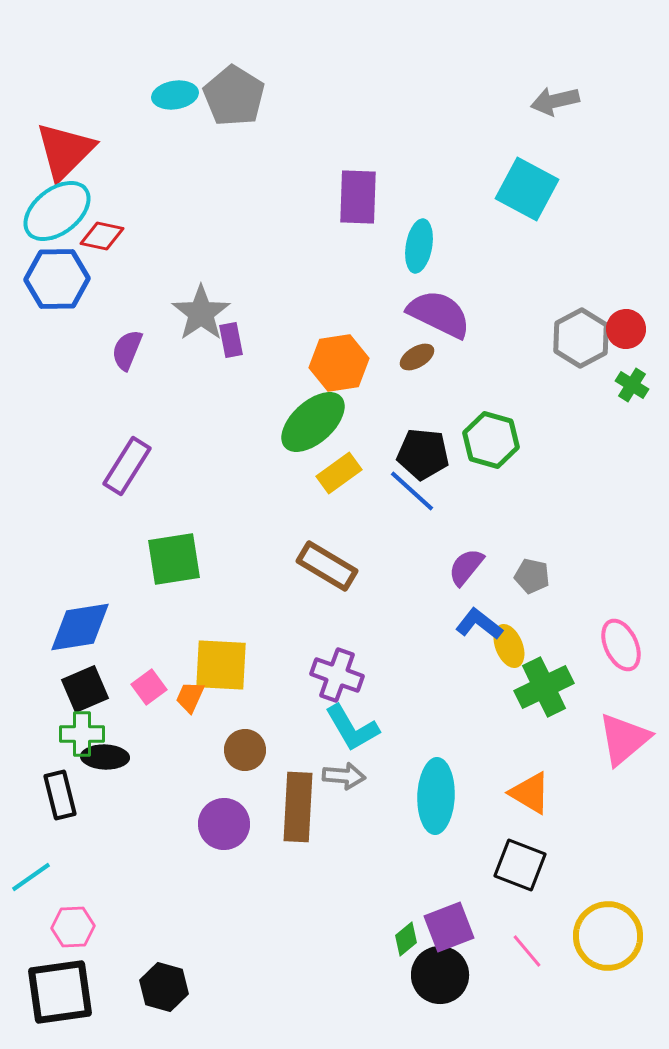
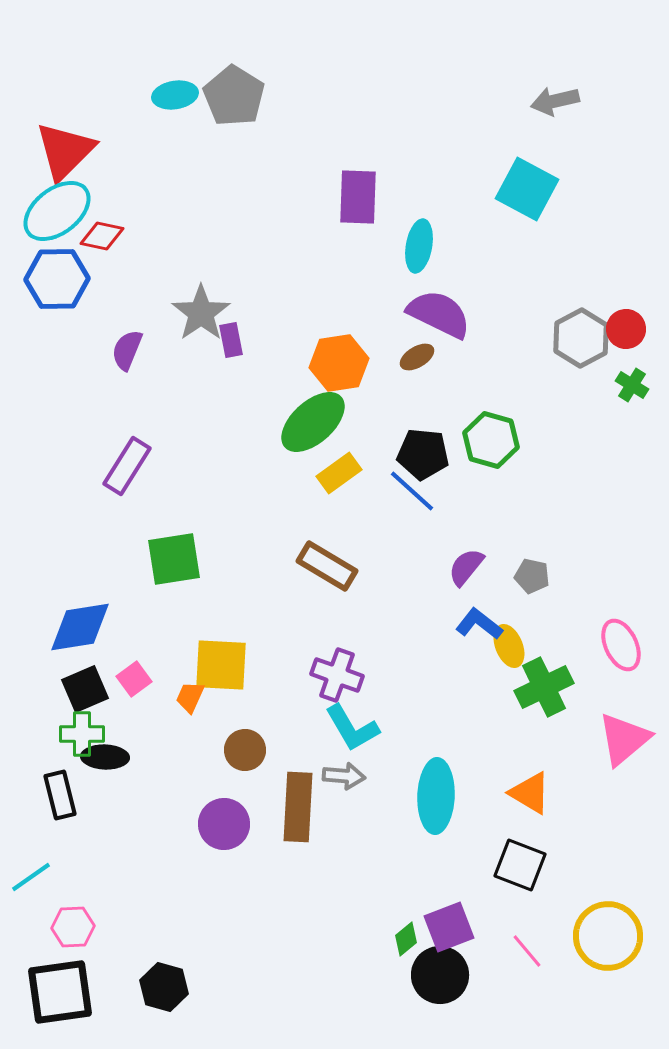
pink square at (149, 687): moved 15 px left, 8 px up
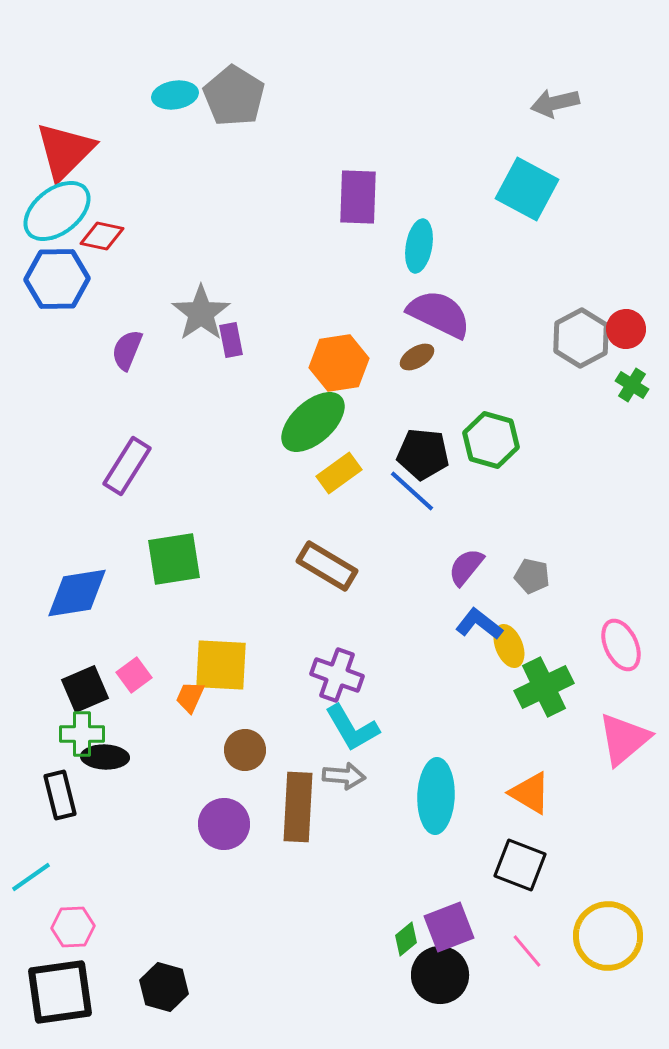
gray arrow at (555, 101): moved 2 px down
blue diamond at (80, 627): moved 3 px left, 34 px up
pink square at (134, 679): moved 4 px up
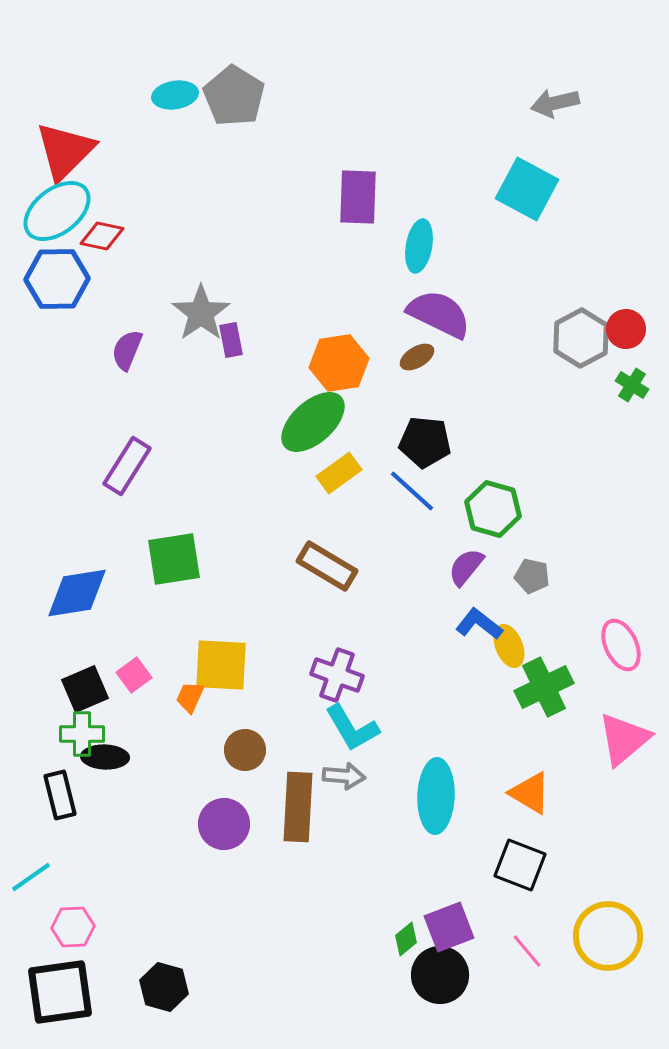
green hexagon at (491, 440): moved 2 px right, 69 px down
black pentagon at (423, 454): moved 2 px right, 12 px up
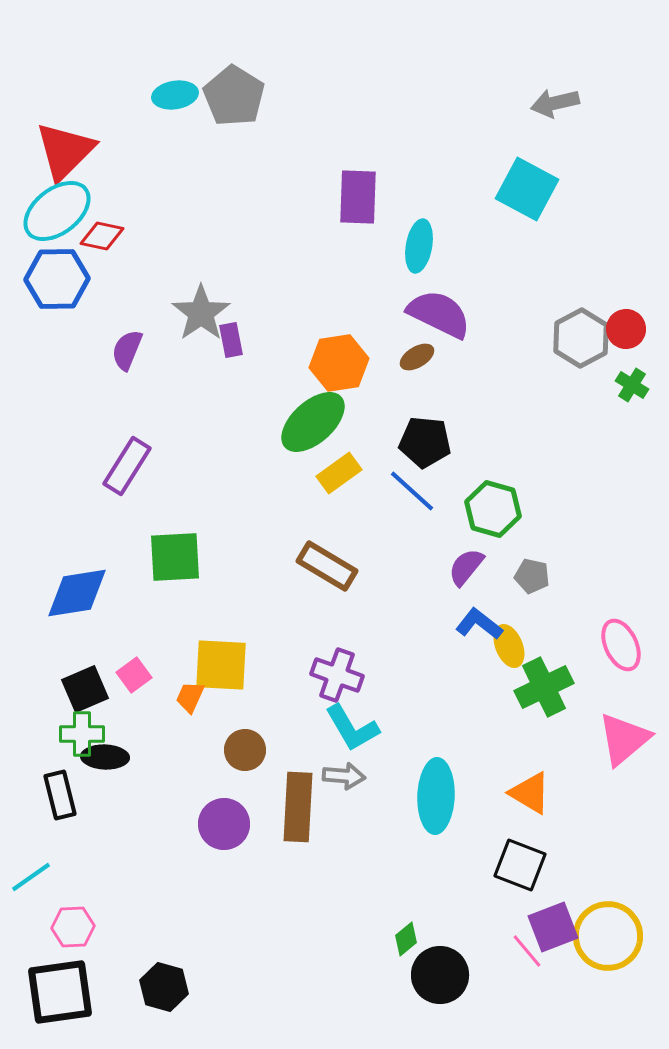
green square at (174, 559): moved 1 px right, 2 px up; rotated 6 degrees clockwise
purple square at (449, 927): moved 104 px right
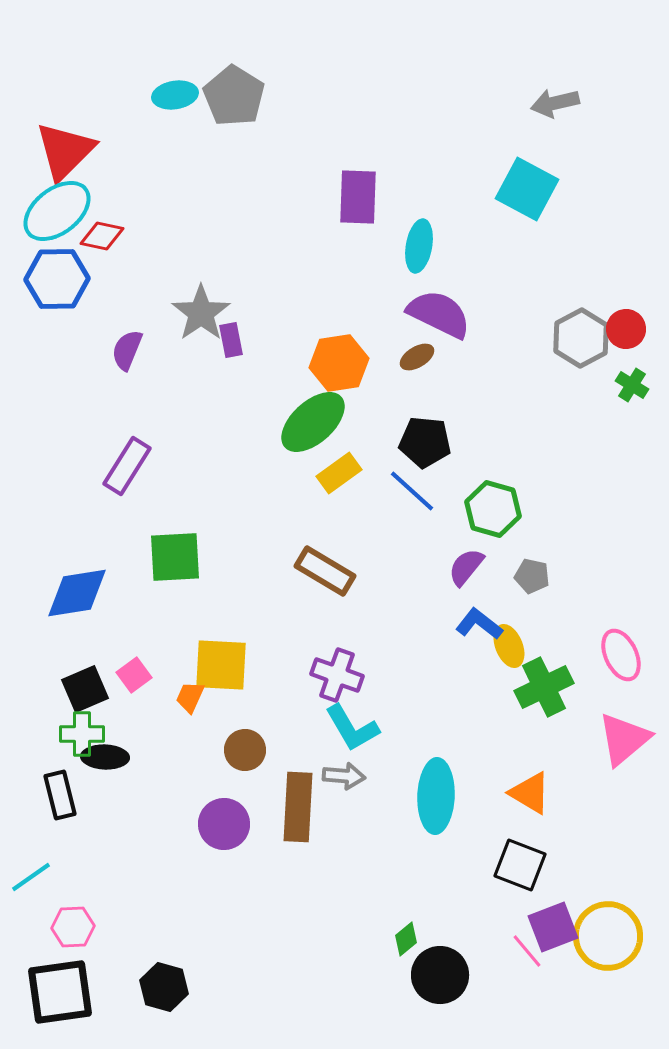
brown rectangle at (327, 566): moved 2 px left, 5 px down
pink ellipse at (621, 645): moved 10 px down
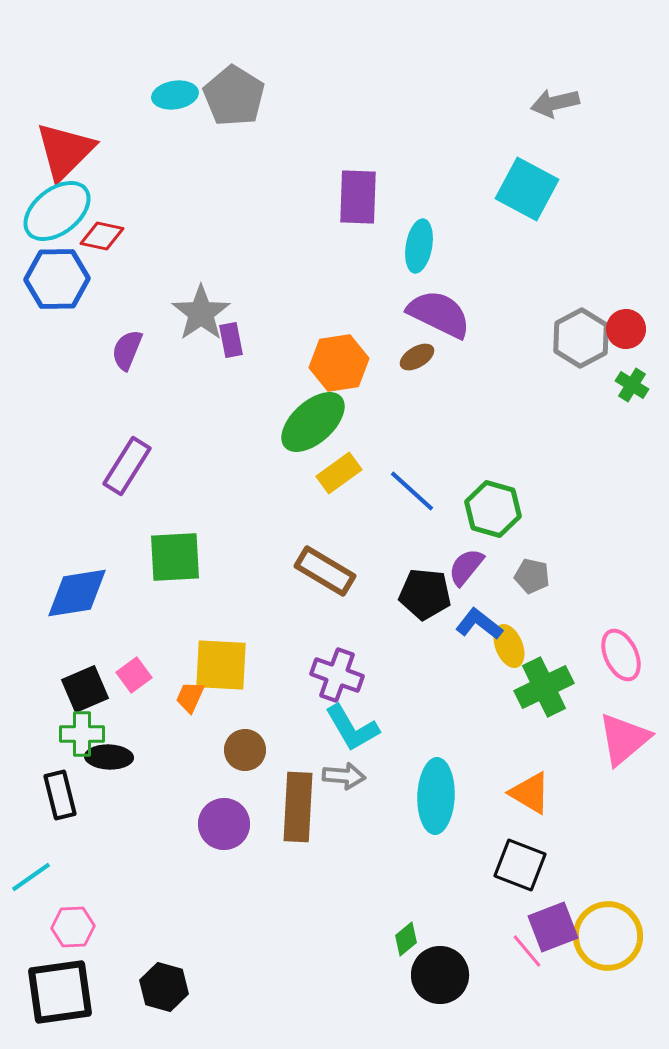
black pentagon at (425, 442): moved 152 px down
black ellipse at (105, 757): moved 4 px right
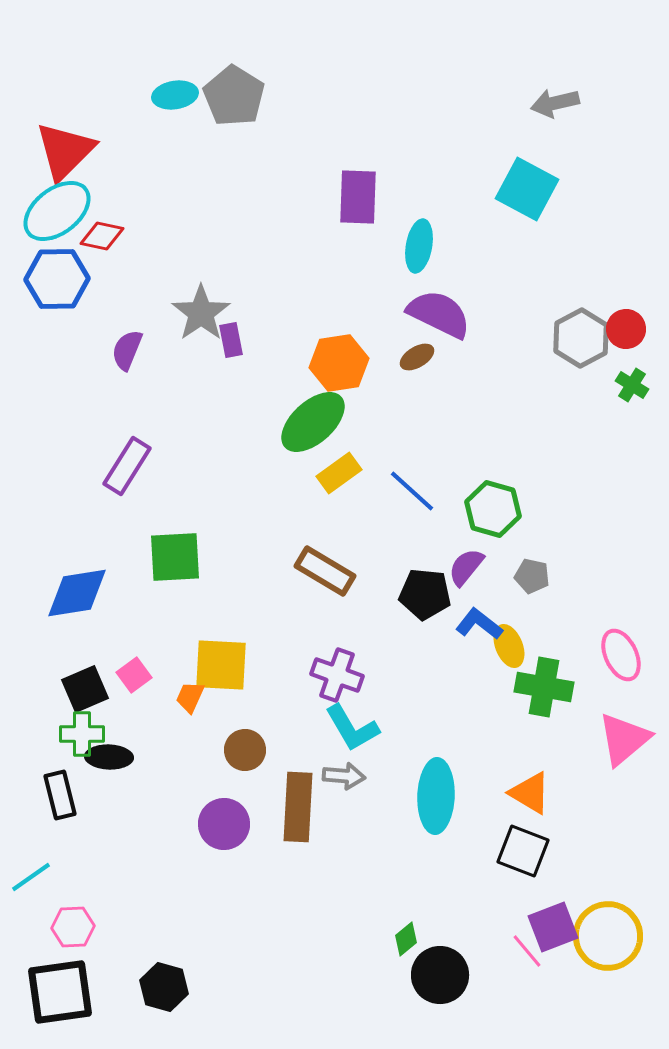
green cross at (544, 687): rotated 36 degrees clockwise
black square at (520, 865): moved 3 px right, 14 px up
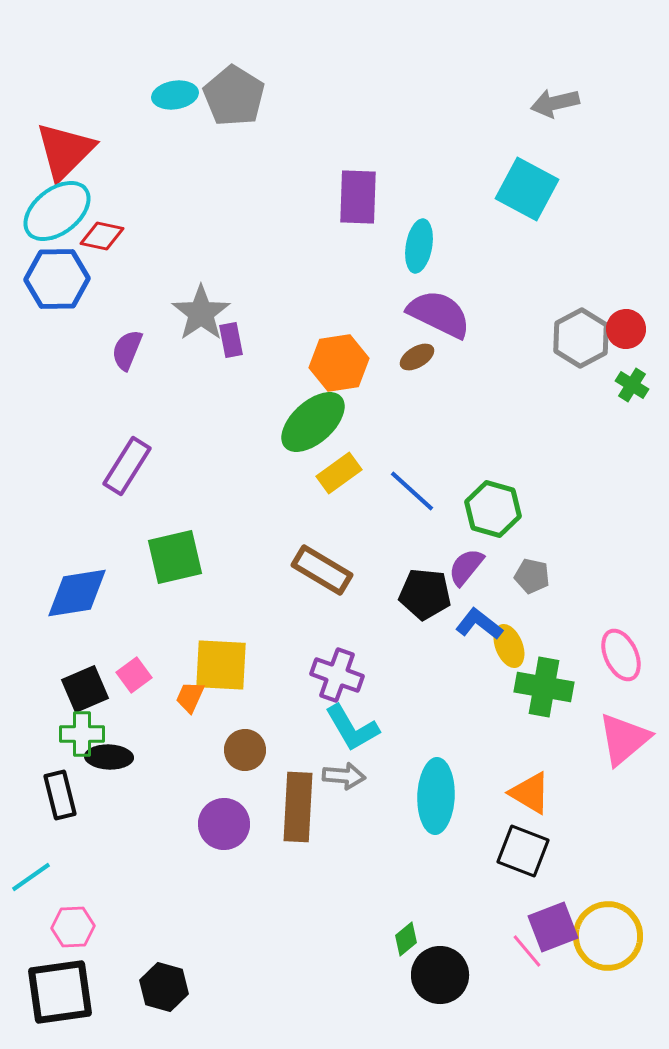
green square at (175, 557): rotated 10 degrees counterclockwise
brown rectangle at (325, 571): moved 3 px left, 1 px up
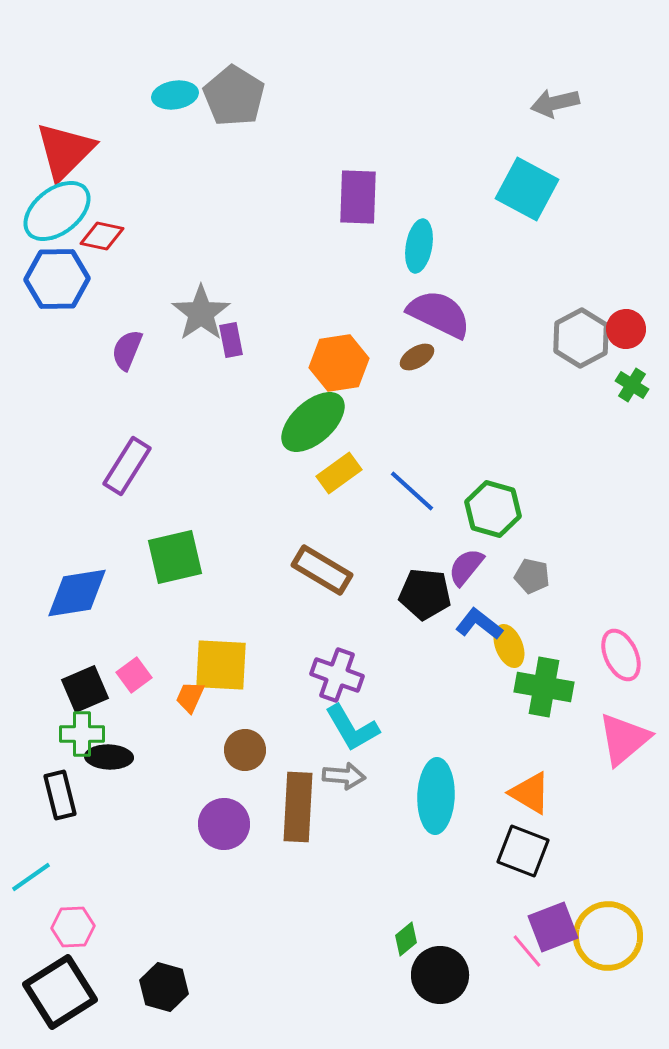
black square at (60, 992): rotated 24 degrees counterclockwise
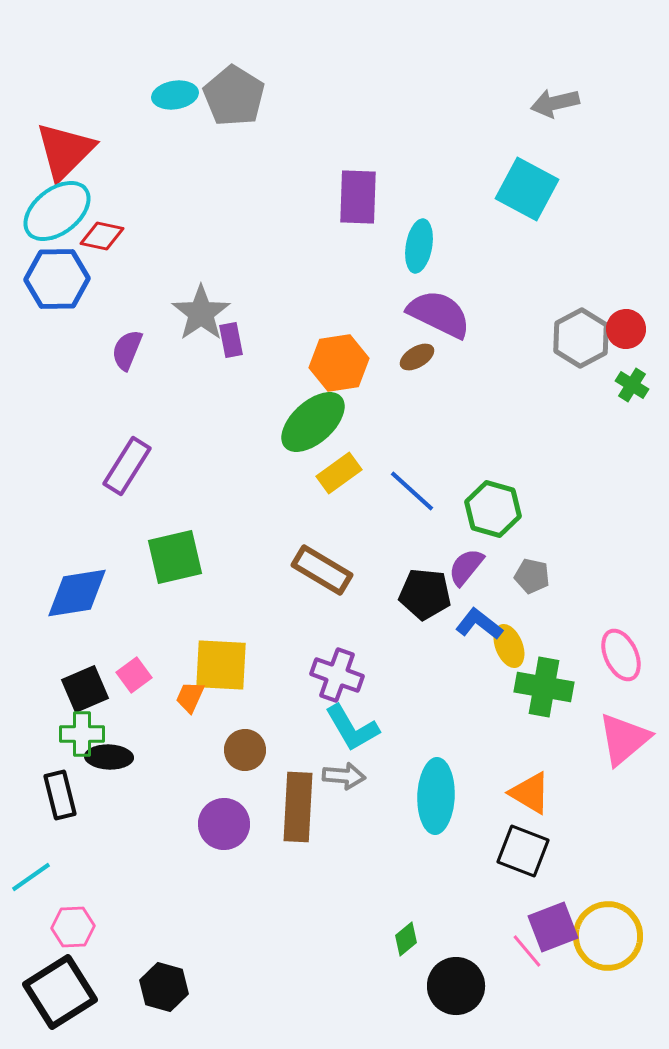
black circle at (440, 975): moved 16 px right, 11 px down
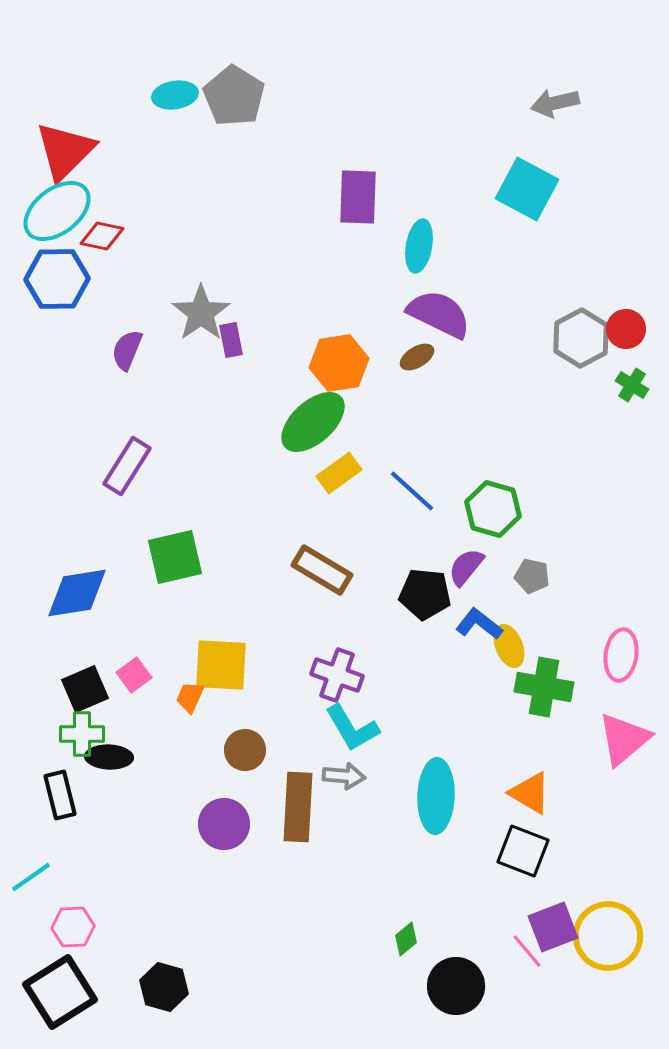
pink ellipse at (621, 655): rotated 33 degrees clockwise
